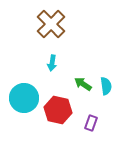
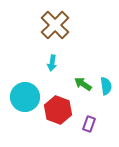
brown cross: moved 4 px right, 1 px down
cyan circle: moved 1 px right, 1 px up
red hexagon: rotated 8 degrees clockwise
purple rectangle: moved 2 px left, 1 px down
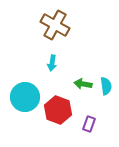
brown cross: rotated 16 degrees counterclockwise
green arrow: rotated 24 degrees counterclockwise
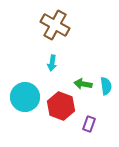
red hexagon: moved 3 px right, 4 px up
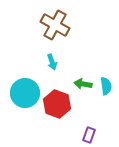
cyan arrow: moved 1 px up; rotated 28 degrees counterclockwise
cyan circle: moved 4 px up
red hexagon: moved 4 px left, 2 px up
purple rectangle: moved 11 px down
